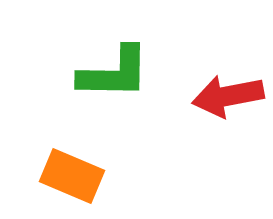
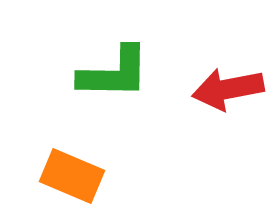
red arrow: moved 7 px up
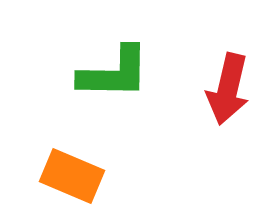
red arrow: rotated 66 degrees counterclockwise
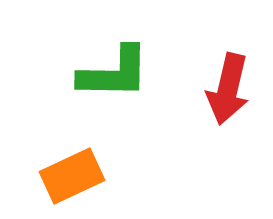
orange rectangle: rotated 48 degrees counterclockwise
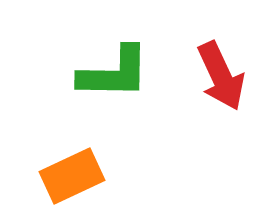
red arrow: moved 7 px left, 13 px up; rotated 38 degrees counterclockwise
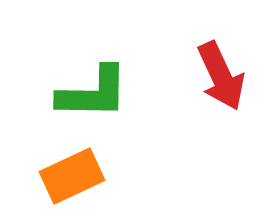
green L-shape: moved 21 px left, 20 px down
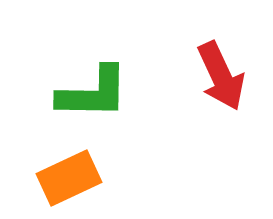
orange rectangle: moved 3 px left, 2 px down
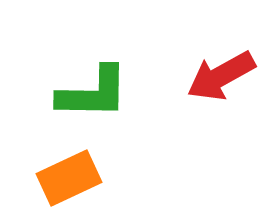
red arrow: rotated 86 degrees clockwise
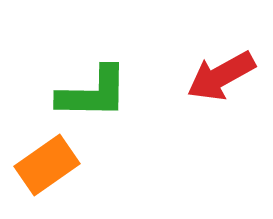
orange rectangle: moved 22 px left, 13 px up; rotated 10 degrees counterclockwise
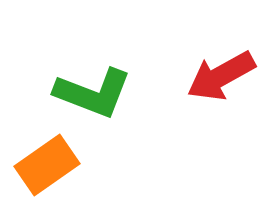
green L-shape: rotated 20 degrees clockwise
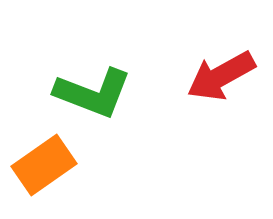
orange rectangle: moved 3 px left
